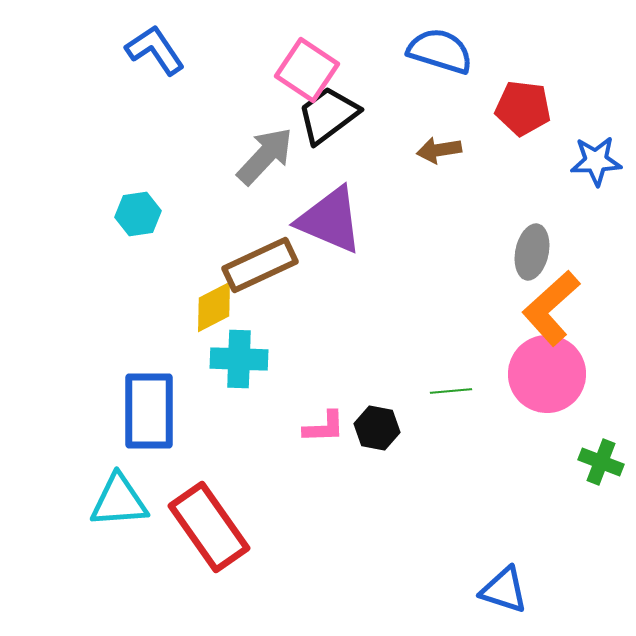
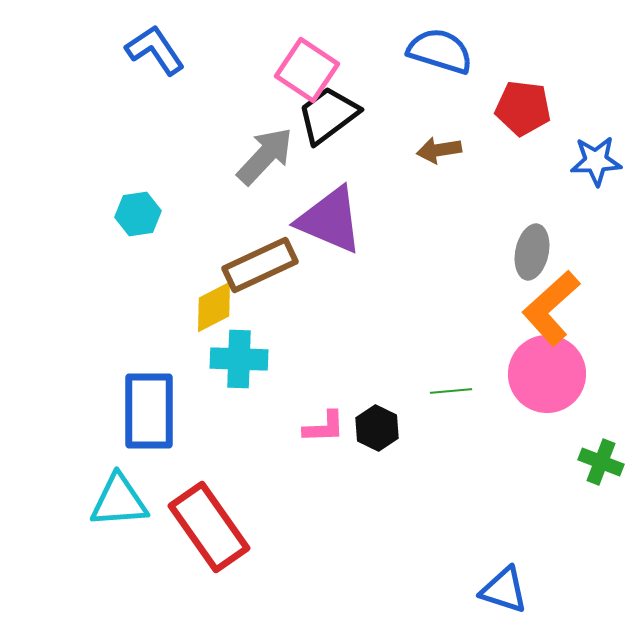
black hexagon: rotated 15 degrees clockwise
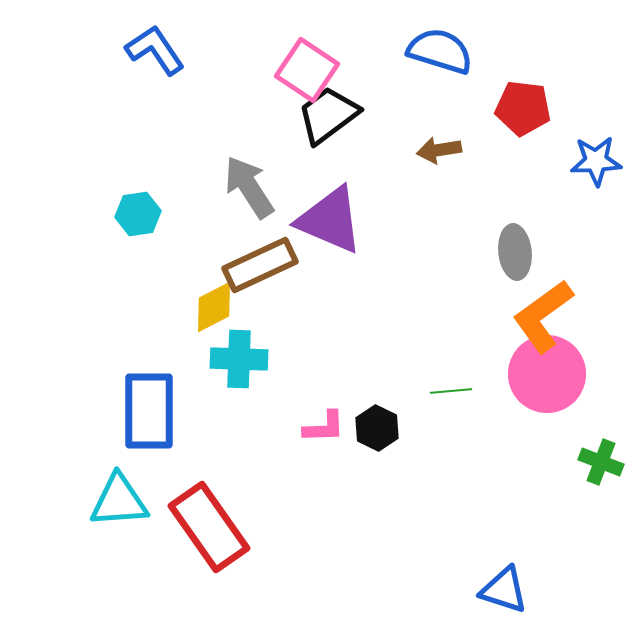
gray arrow: moved 16 px left, 31 px down; rotated 76 degrees counterclockwise
gray ellipse: moved 17 px left; rotated 18 degrees counterclockwise
orange L-shape: moved 8 px left, 8 px down; rotated 6 degrees clockwise
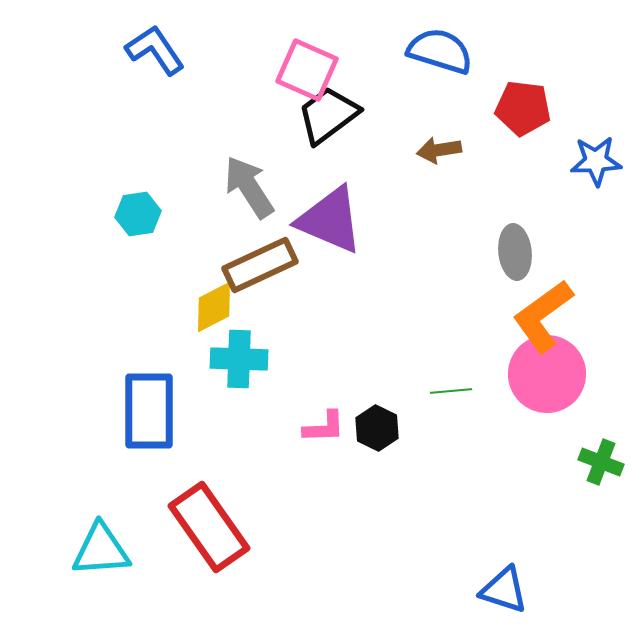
pink square: rotated 10 degrees counterclockwise
cyan triangle: moved 18 px left, 49 px down
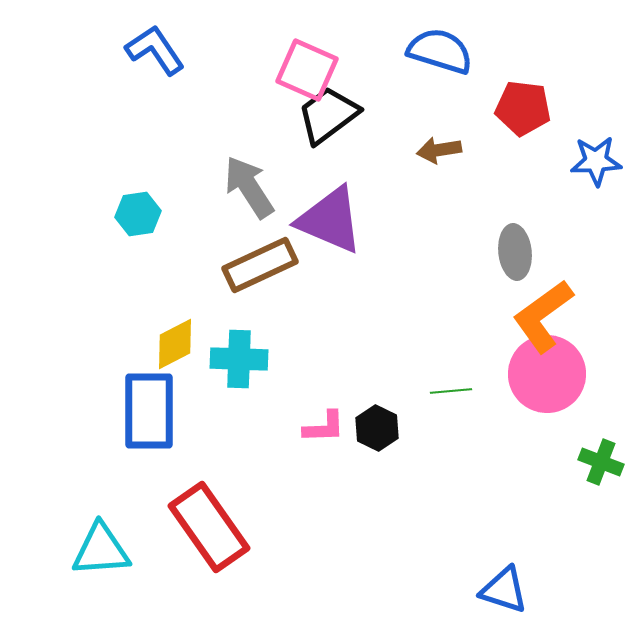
yellow diamond: moved 39 px left, 37 px down
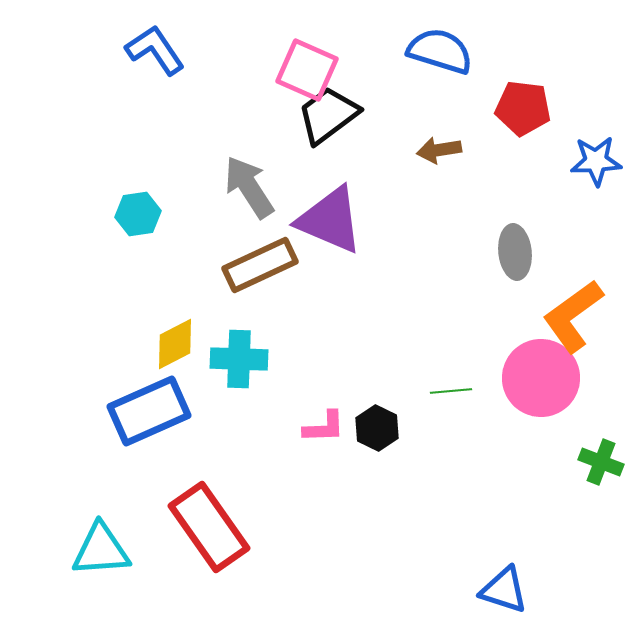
orange L-shape: moved 30 px right
pink circle: moved 6 px left, 4 px down
blue rectangle: rotated 66 degrees clockwise
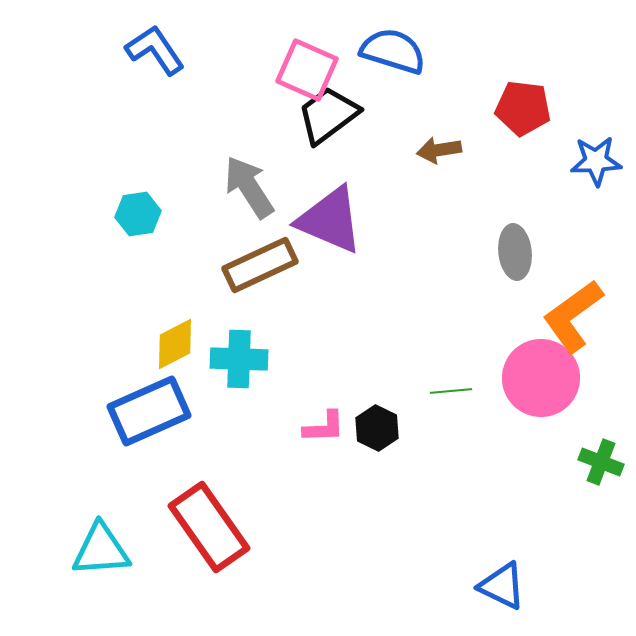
blue semicircle: moved 47 px left
blue triangle: moved 2 px left, 4 px up; rotated 8 degrees clockwise
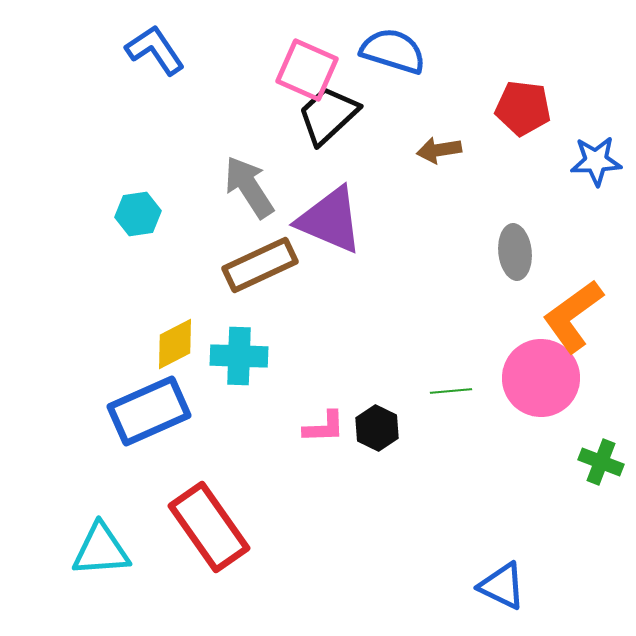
black trapezoid: rotated 6 degrees counterclockwise
cyan cross: moved 3 px up
